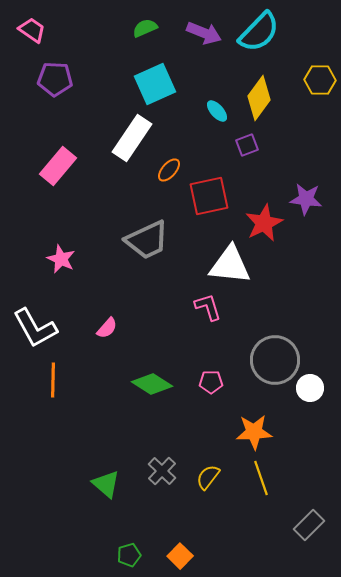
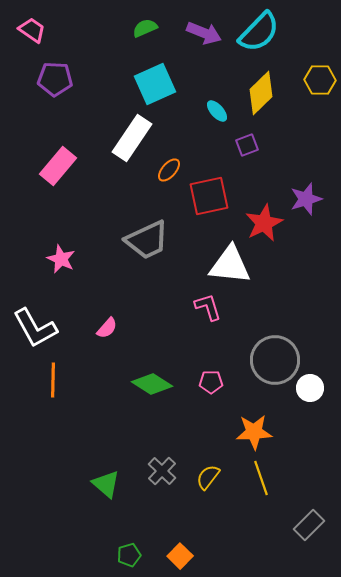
yellow diamond: moved 2 px right, 5 px up; rotated 9 degrees clockwise
purple star: rotated 24 degrees counterclockwise
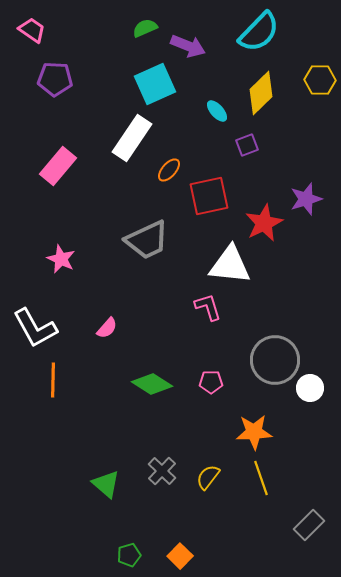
purple arrow: moved 16 px left, 13 px down
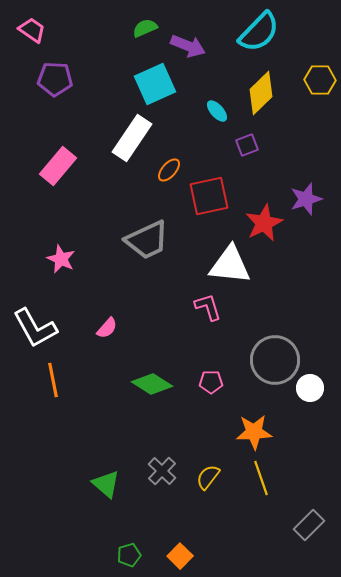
orange line: rotated 12 degrees counterclockwise
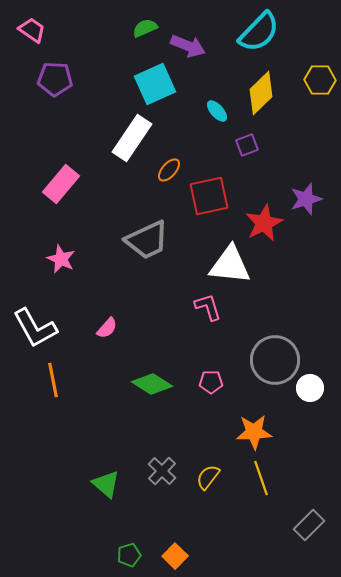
pink rectangle: moved 3 px right, 18 px down
orange square: moved 5 px left
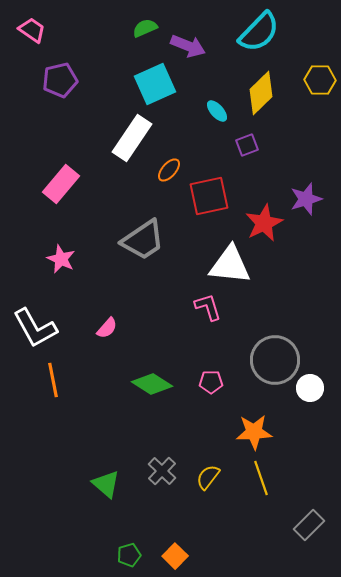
purple pentagon: moved 5 px right, 1 px down; rotated 16 degrees counterclockwise
gray trapezoid: moved 4 px left; rotated 9 degrees counterclockwise
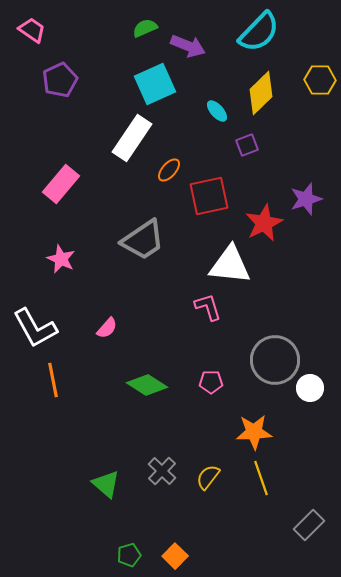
purple pentagon: rotated 12 degrees counterclockwise
green diamond: moved 5 px left, 1 px down
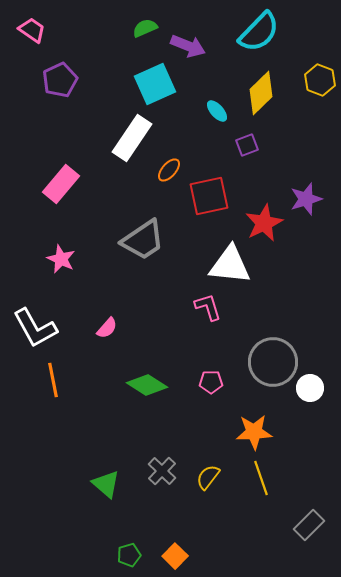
yellow hexagon: rotated 20 degrees clockwise
gray circle: moved 2 px left, 2 px down
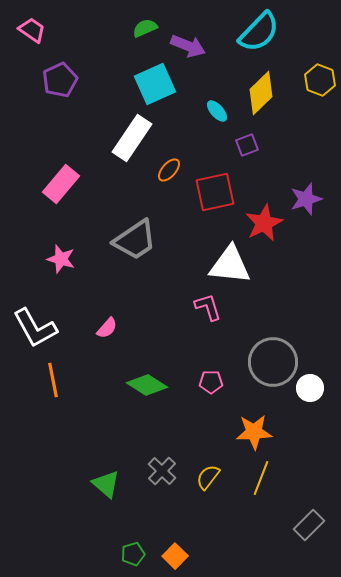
red square: moved 6 px right, 4 px up
gray trapezoid: moved 8 px left
pink star: rotated 8 degrees counterclockwise
yellow line: rotated 40 degrees clockwise
green pentagon: moved 4 px right, 1 px up
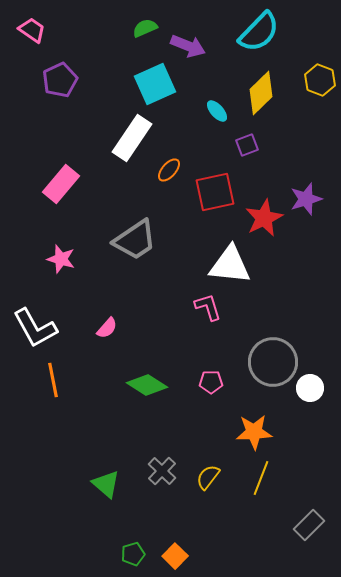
red star: moved 5 px up
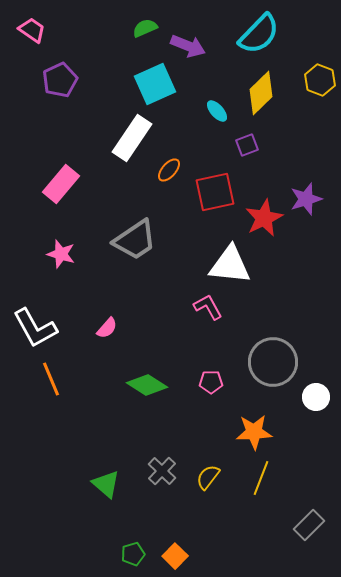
cyan semicircle: moved 2 px down
pink star: moved 5 px up
pink L-shape: rotated 12 degrees counterclockwise
orange line: moved 2 px left, 1 px up; rotated 12 degrees counterclockwise
white circle: moved 6 px right, 9 px down
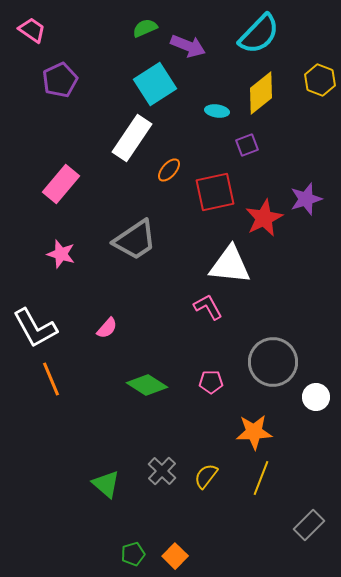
cyan square: rotated 9 degrees counterclockwise
yellow diamond: rotated 6 degrees clockwise
cyan ellipse: rotated 40 degrees counterclockwise
yellow semicircle: moved 2 px left, 1 px up
